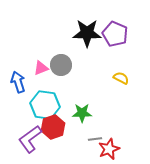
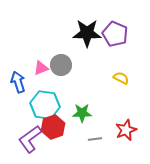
red star: moved 17 px right, 19 px up
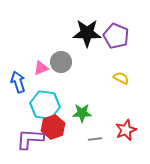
purple pentagon: moved 1 px right, 2 px down
gray circle: moved 3 px up
purple L-shape: rotated 40 degrees clockwise
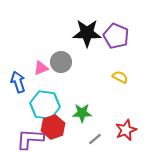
yellow semicircle: moved 1 px left, 1 px up
gray line: rotated 32 degrees counterclockwise
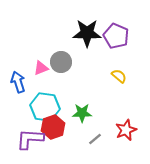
yellow semicircle: moved 1 px left, 1 px up; rotated 14 degrees clockwise
cyan hexagon: moved 2 px down
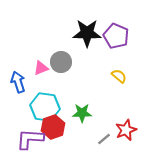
gray line: moved 9 px right
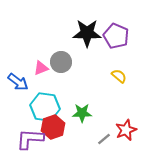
blue arrow: rotated 145 degrees clockwise
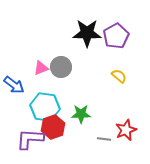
purple pentagon: rotated 20 degrees clockwise
gray circle: moved 5 px down
blue arrow: moved 4 px left, 3 px down
green star: moved 1 px left, 1 px down
gray line: rotated 48 degrees clockwise
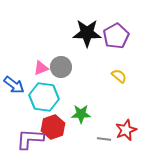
cyan hexagon: moved 1 px left, 10 px up
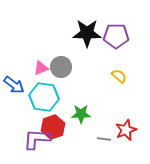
purple pentagon: rotated 30 degrees clockwise
purple L-shape: moved 7 px right
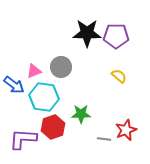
pink triangle: moved 7 px left, 3 px down
purple L-shape: moved 14 px left
